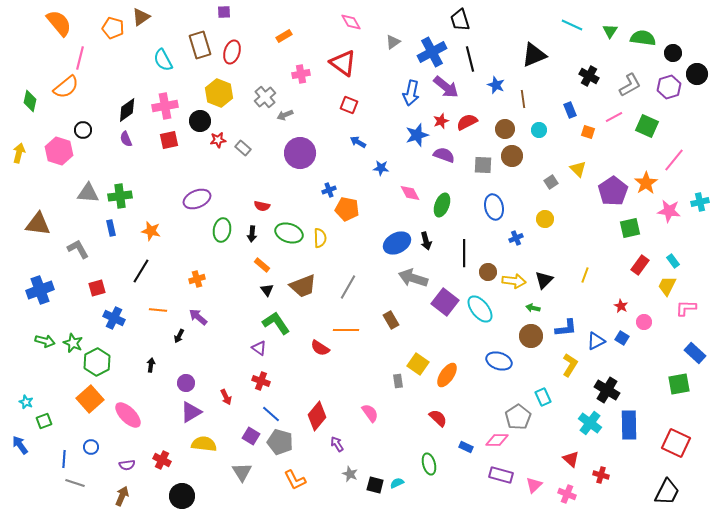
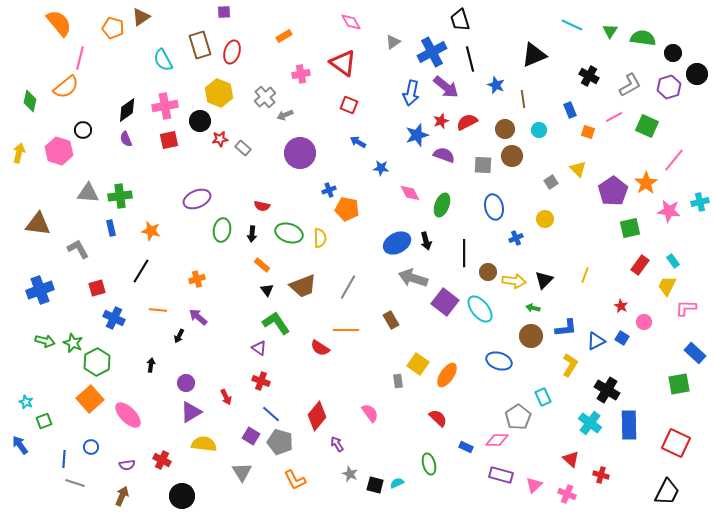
red star at (218, 140): moved 2 px right, 1 px up
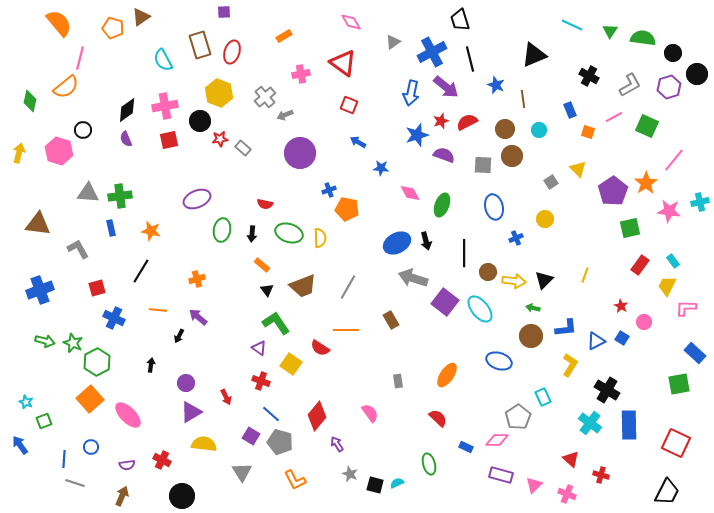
red semicircle at (262, 206): moved 3 px right, 2 px up
yellow square at (418, 364): moved 127 px left
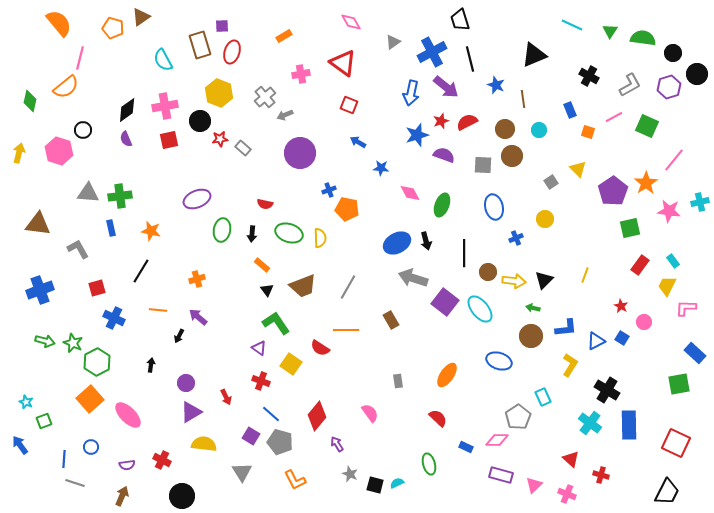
purple square at (224, 12): moved 2 px left, 14 px down
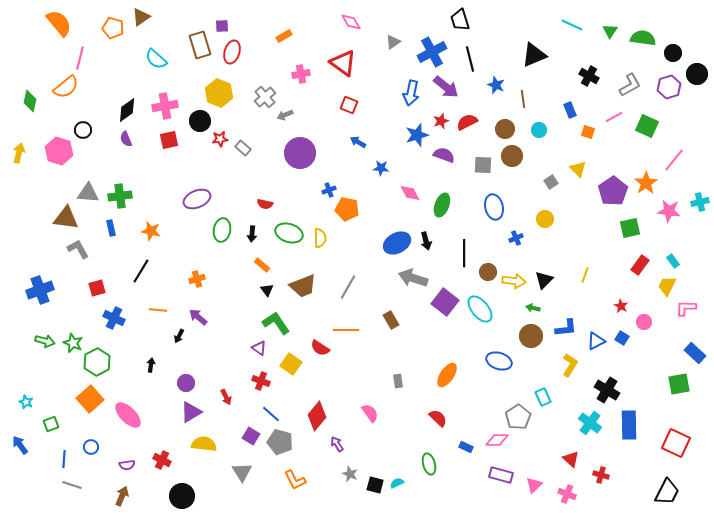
cyan semicircle at (163, 60): moved 7 px left, 1 px up; rotated 20 degrees counterclockwise
brown triangle at (38, 224): moved 28 px right, 6 px up
green square at (44, 421): moved 7 px right, 3 px down
gray line at (75, 483): moved 3 px left, 2 px down
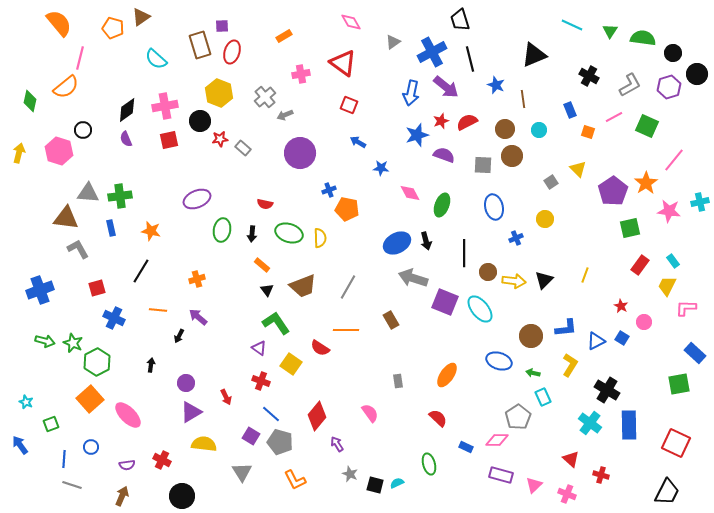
purple square at (445, 302): rotated 16 degrees counterclockwise
green arrow at (533, 308): moved 65 px down
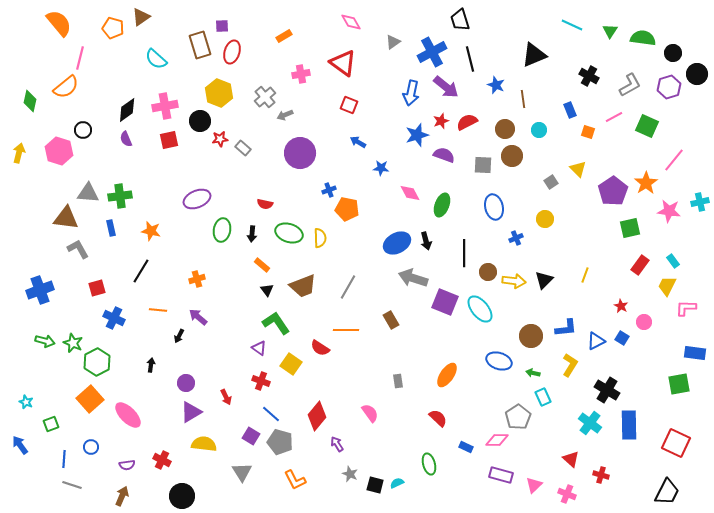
blue rectangle at (695, 353): rotated 35 degrees counterclockwise
